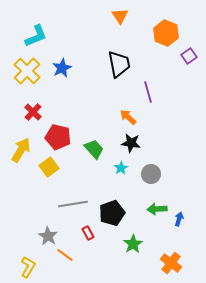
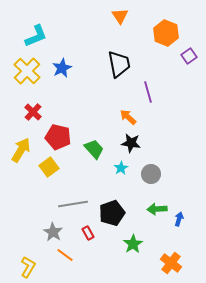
gray star: moved 5 px right, 4 px up
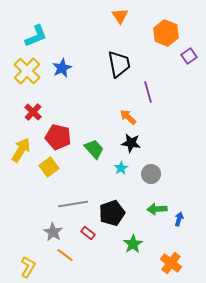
red rectangle: rotated 24 degrees counterclockwise
